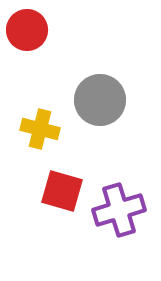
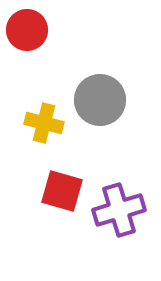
yellow cross: moved 4 px right, 6 px up
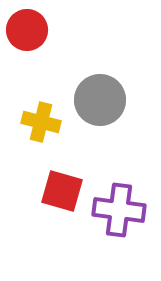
yellow cross: moved 3 px left, 1 px up
purple cross: rotated 24 degrees clockwise
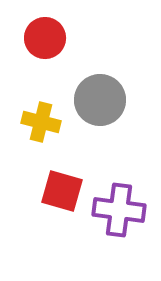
red circle: moved 18 px right, 8 px down
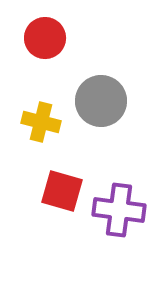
gray circle: moved 1 px right, 1 px down
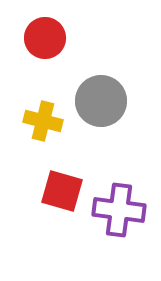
yellow cross: moved 2 px right, 1 px up
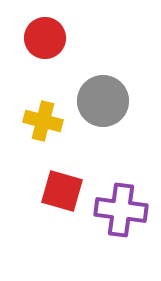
gray circle: moved 2 px right
purple cross: moved 2 px right
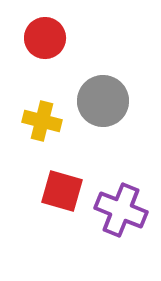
yellow cross: moved 1 px left
purple cross: rotated 15 degrees clockwise
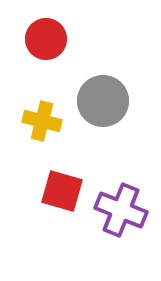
red circle: moved 1 px right, 1 px down
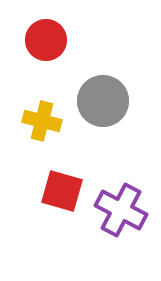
red circle: moved 1 px down
purple cross: rotated 6 degrees clockwise
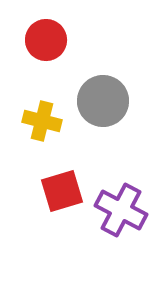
red square: rotated 33 degrees counterclockwise
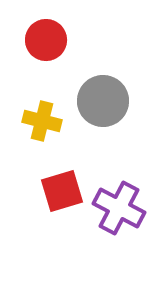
purple cross: moved 2 px left, 2 px up
